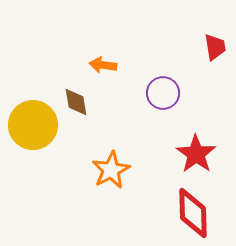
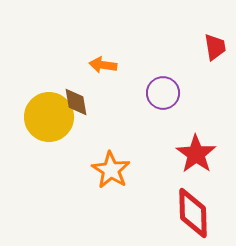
yellow circle: moved 16 px right, 8 px up
orange star: rotated 12 degrees counterclockwise
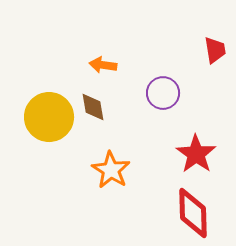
red trapezoid: moved 3 px down
brown diamond: moved 17 px right, 5 px down
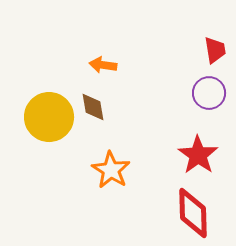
purple circle: moved 46 px right
red star: moved 2 px right, 1 px down
